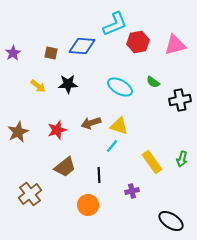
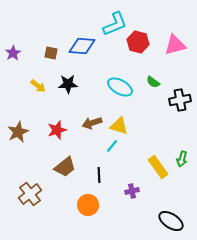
red hexagon: rotated 25 degrees clockwise
brown arrow: moved 1 px right
yellow rectangle: moved 6 px right, 5 px down
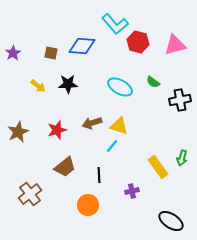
cyan L-shape: rotated 72 degrees clockwise
green arrow: moved 1 px up
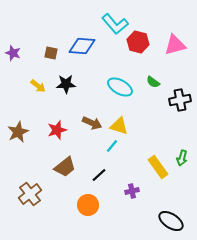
purple star: rotated 21 degrees counterclockwise
black star: moved 2 px left
brown arrow: rotated 138 degrees counterclockwise
black line: rotated 49 degrees clockwise
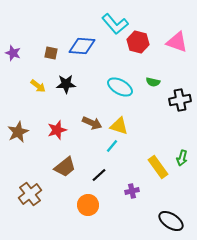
pink triangle: moved 2 px right, 3 px up; rotated 35 degrees clockwise
green semicircle: rotated 24 degrees counterclockwise
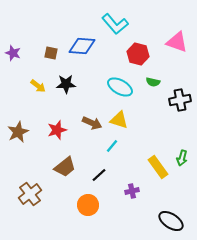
red hexagon: moved 12 px down
yellow triangle: moved 6 px up
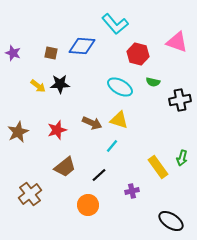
black star: moved 6 px left
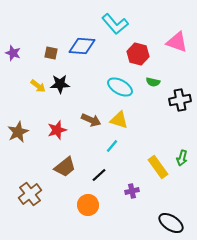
brown arrow: moved 1 px left, 3 px up
black ellipse: moved 2 px down
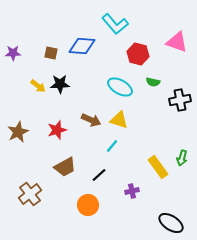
purple star: rotated 21 degrees counterclockwise
brown trapezoid: rotated 10 degrees clockwise
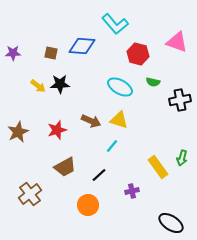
brown arrow: moved 1 px down
